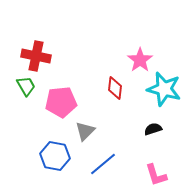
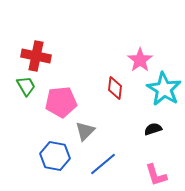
cyan star: rotated 16 degrees clockwise
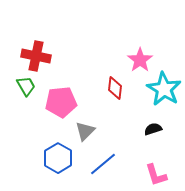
blue hexagon: moved 3 px right, 2 px down; rotated 20 degrees clockwise
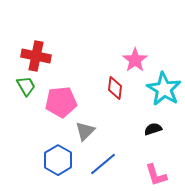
pink star: moved 5 px left
blue hexagon: moved 2 px down
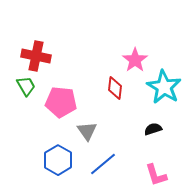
cyan star: moved 2 px up
pink pentagon: rotated 12 degrees clockwise
gray triangle: moved 2 px right; rotated 20 degrees counterclockwise
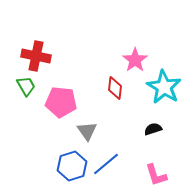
blue hexagon: moved 14 px right, 6 px down; rotated 12 degrees clockwise
blue line: moved 3 px right
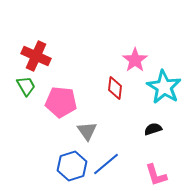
red cross: rotated 12 degrees clockwise
